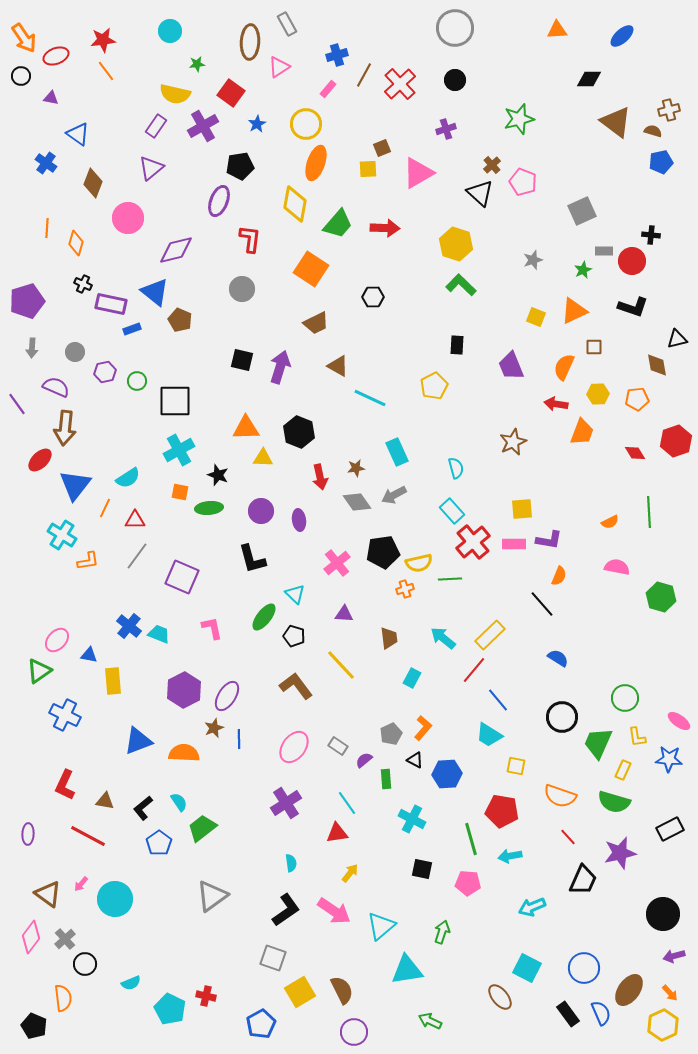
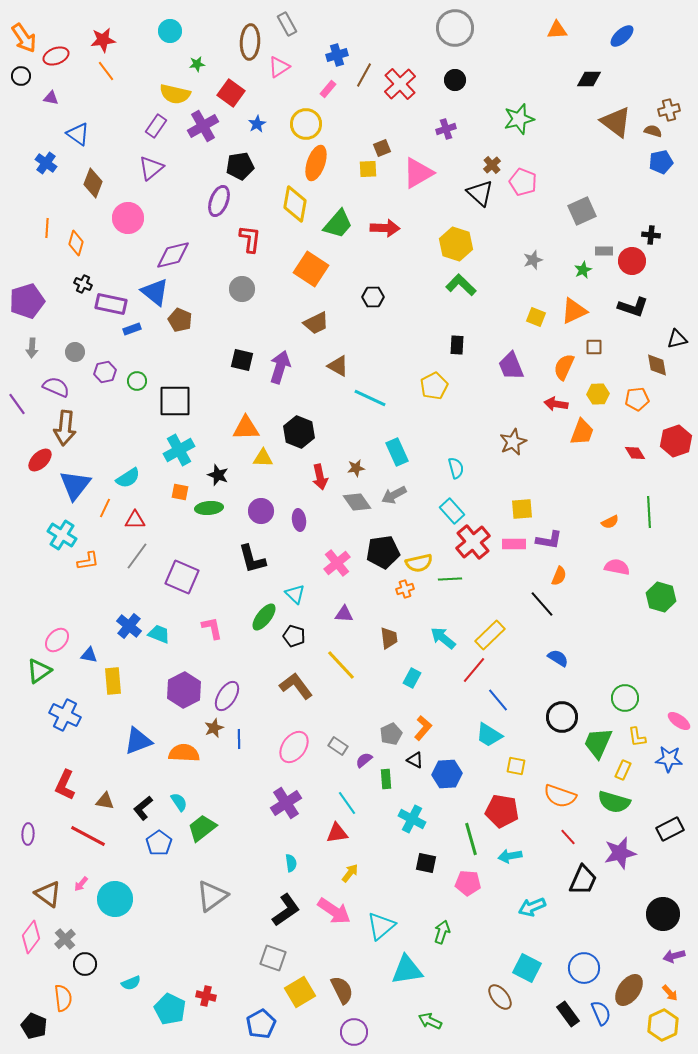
purple diamond at (176, 250): moved 3 px left, 5 px down
black square at (422, 869): moved 4 px right, 6 px up
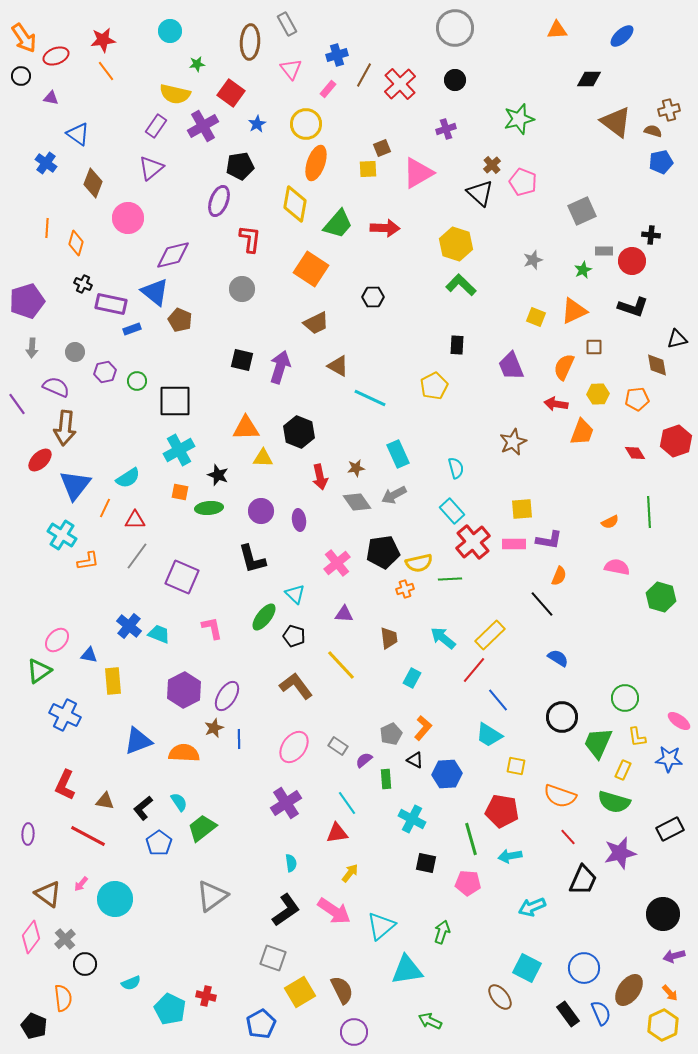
pink triangle at (279, 67): moved 12 px right, 2 px down; rotated 35 degrees counterclockwise
cyan rectangle at (397, 452): moved 1 px right, 2 px down
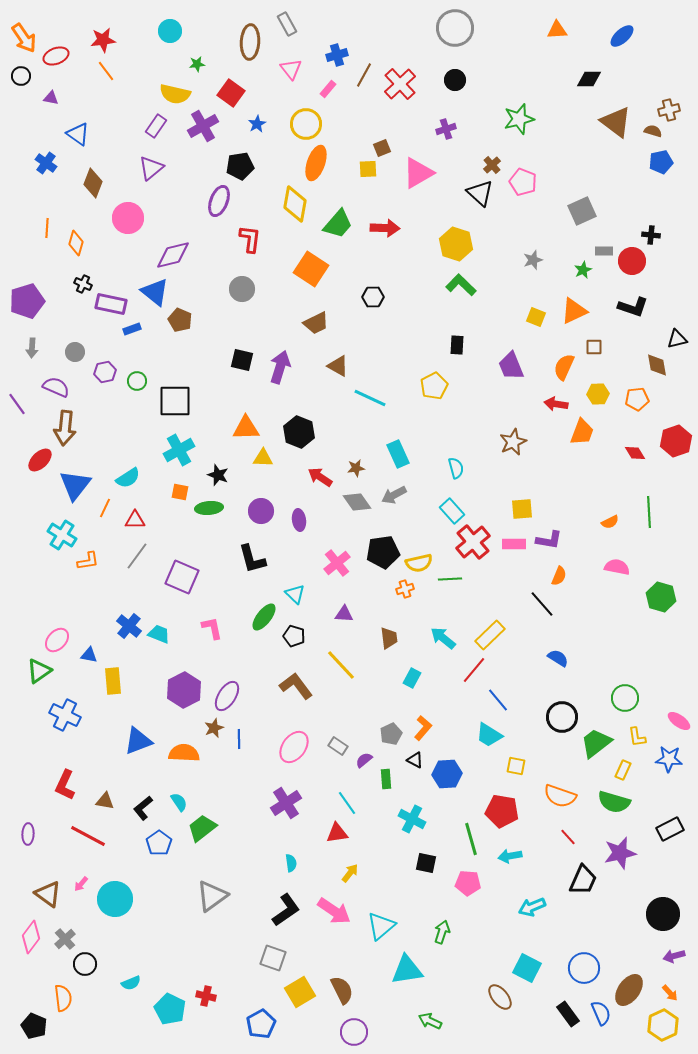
red arrow at (320, 477): rotated 135 degrees clockwise
green trapezoid at (598, 743): moved 2 px left; rotated 28 degrees clockwise
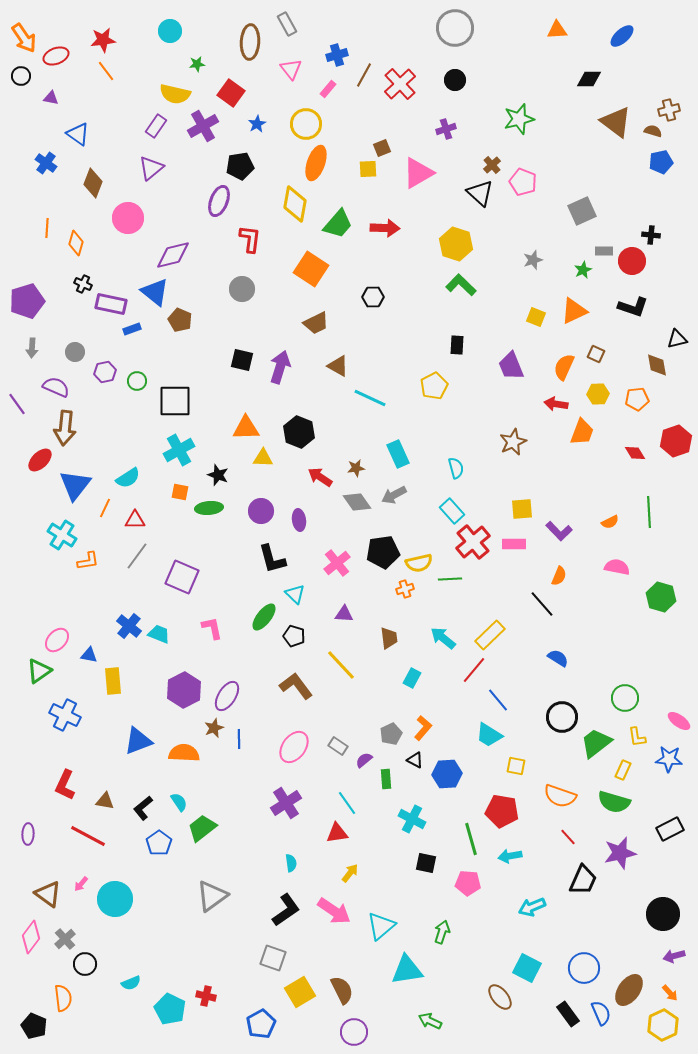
brown square at (594, 347): moved 2 px right, 7 px down; rotated 24 degrees clockwise
purple L-shape at (549, 540): moved 10 px right, 9 px up; rotated 36 degrees clockwise
black L-shape at (252, 559): moved 20 px right
